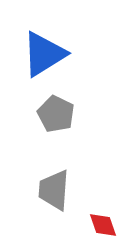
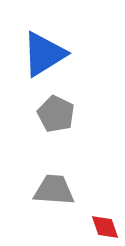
gray trapezoid: rotated 90 degrees clockwise
red diamond: moved 2 px right, 2 px down
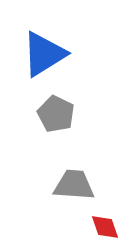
gray trapezoid: moved 20 px right, 5 px up
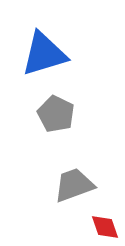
blue triangle: rotated 15 degrees clockwise
gray trapezoid: rotated 24 degrees counterclockwise
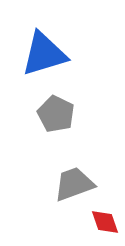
gray trapezoid: moved 1 px up
red diamond: moved 5 px up
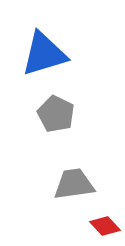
gray trapezoid: rotated 12 degrees clockwise
red diamond: moved 4 px down; rotated 24 degrees counterclockwise
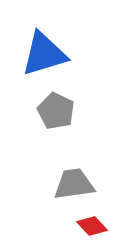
gray pentagon: moved 3 px up
red diamond: moved 13 px left
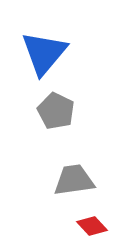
blue triangle: moved 1 px up; rotated 33 degrees counterclockwise
gray trapezoid: moved 4 px up
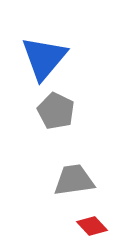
blue triangle: moved 5 px down
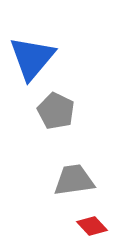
blue triangle: moved 12 px left
